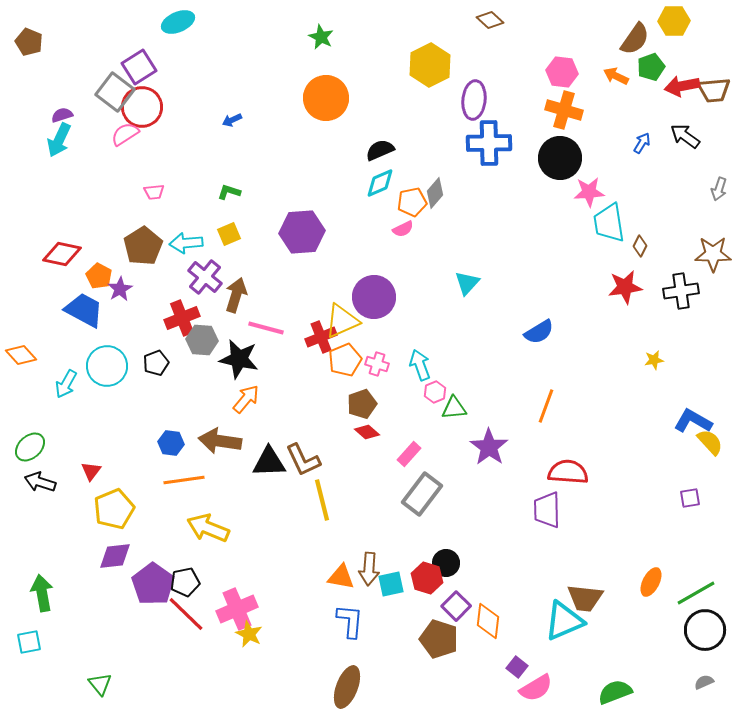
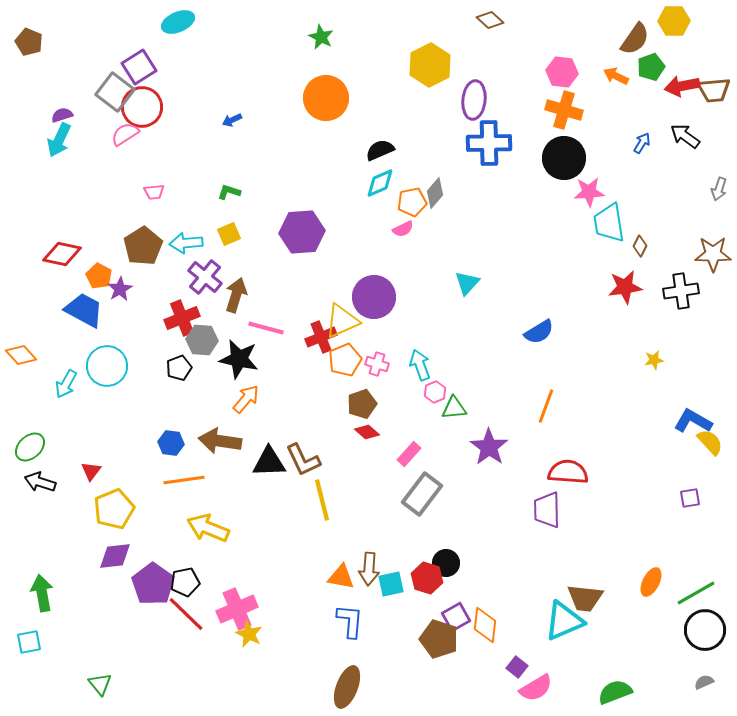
black circle at (560, 158): moved 4 px right
black pentagon at (156, 363): moved 23 px right, 5 px down
purple square at (456, 606): moved 11 px down; rotated 16 degrees clockwise
orange diamond at (488, 621): moved 3 px left, 4 px down
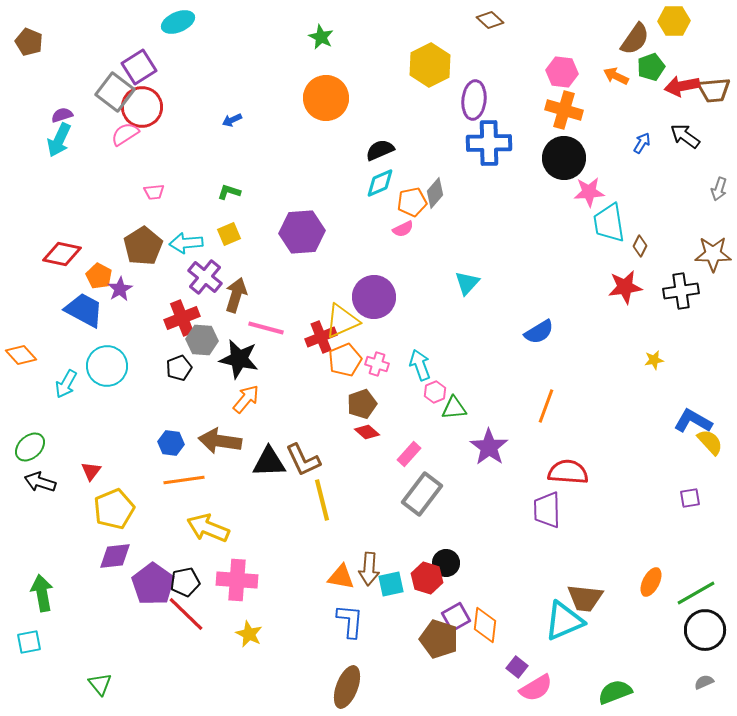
pink cross at (237, 609): moved 29 px up; rotated 27 degrees clockwise
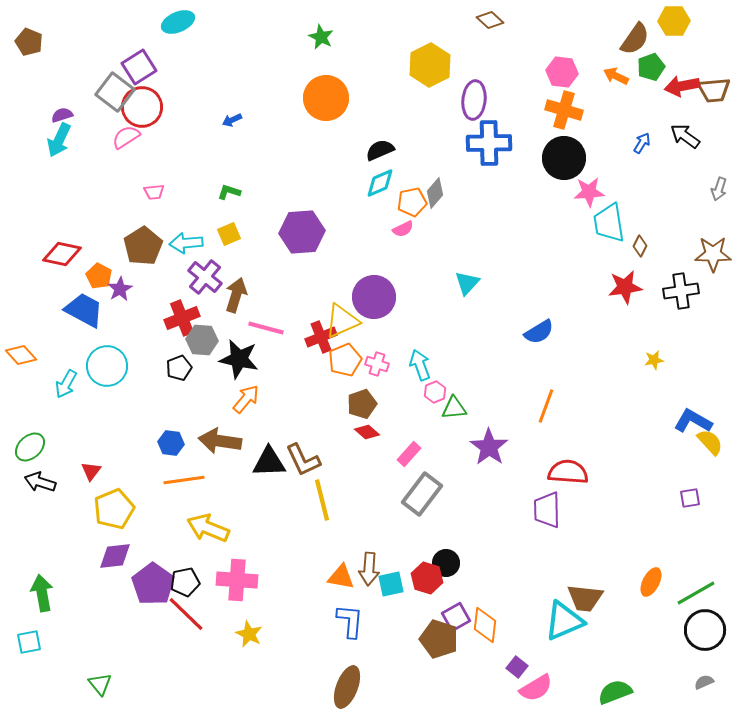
pink semicircle at (125, 134): moved 1 px right, 3 px down
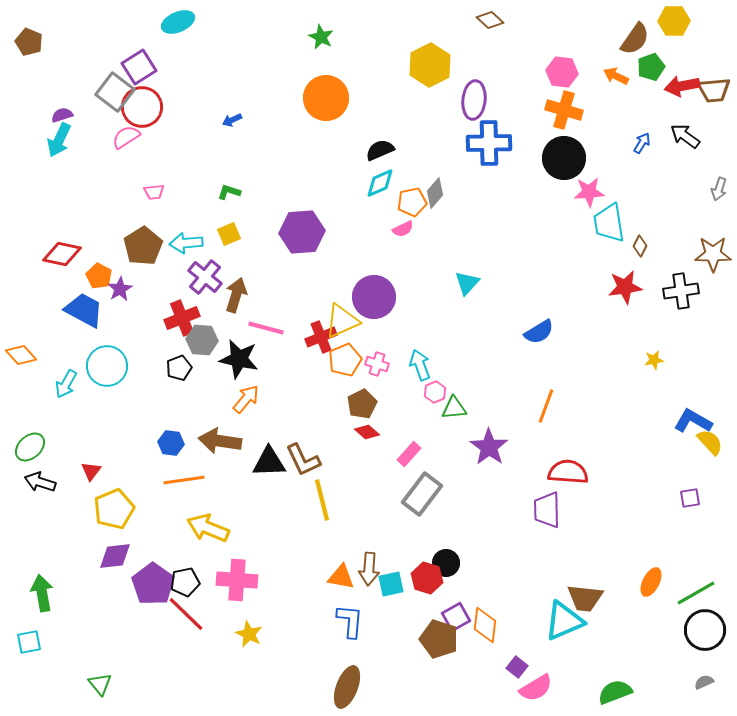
brown pentagon at (362, 404): rotated 8 degrees counterclockwise
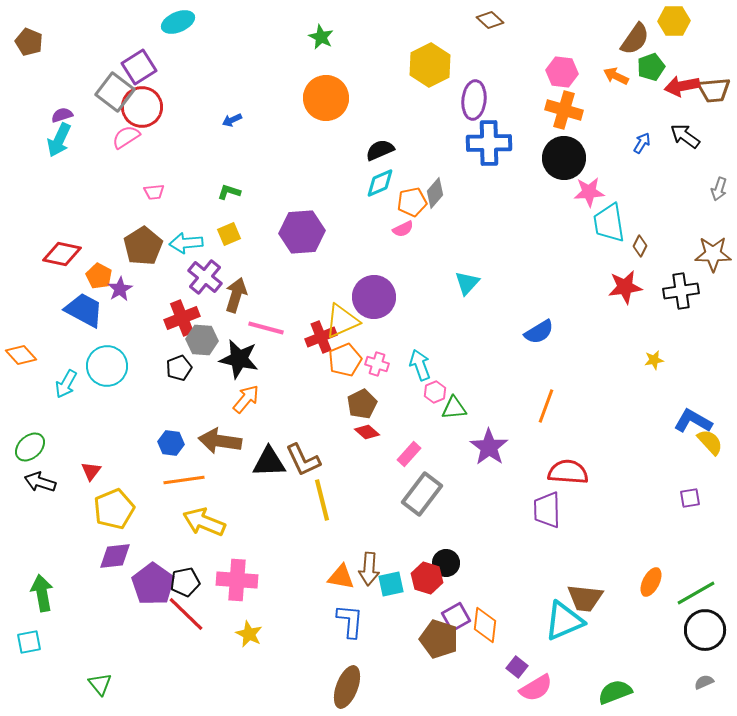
yellow arrow at (208, 528): moved 4 px left, 6 px up
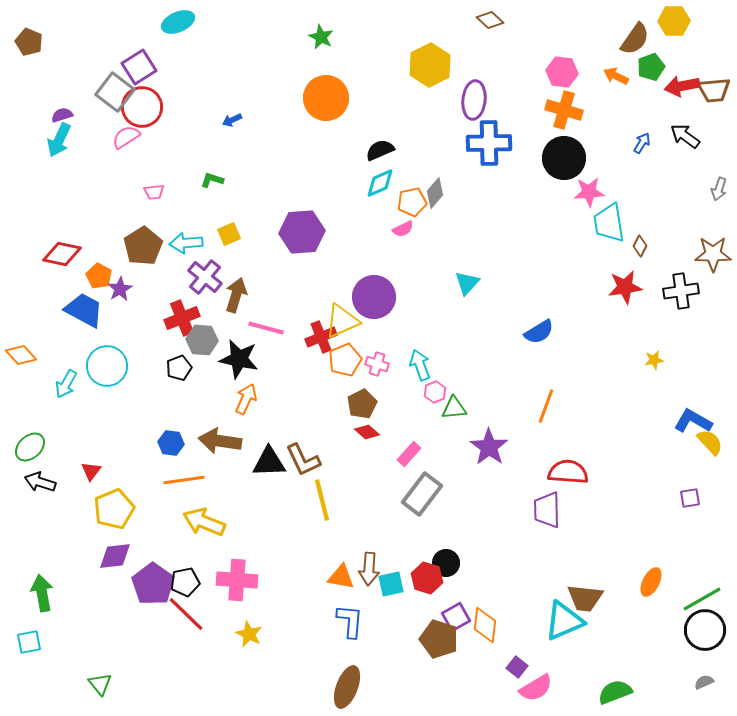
green L-shape at (229, 192): moved 17 px left, 12 px up
orange arrow at (246, 399): rotated 16 degrees counterclockwise
green line at (696, 593): moved 6 px right, 6 px down
